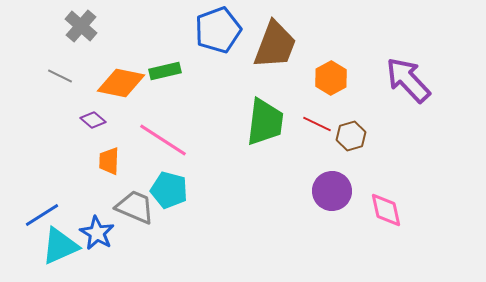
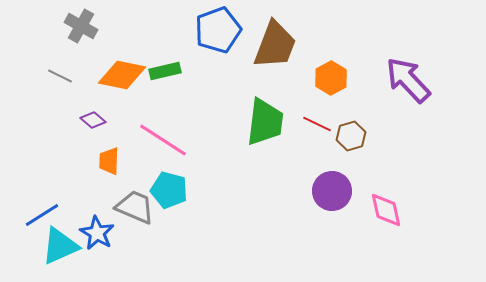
gray cross: rotated 12 degrees counterclockwise
orange diamond: moved 1 px right, 8 px up
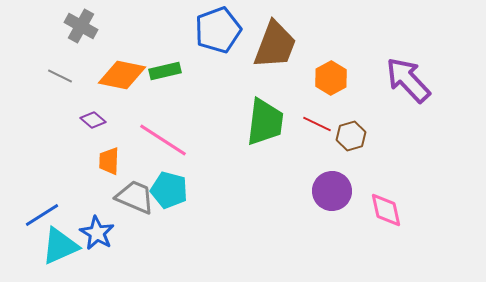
gray trapezoid: moved 10 px up
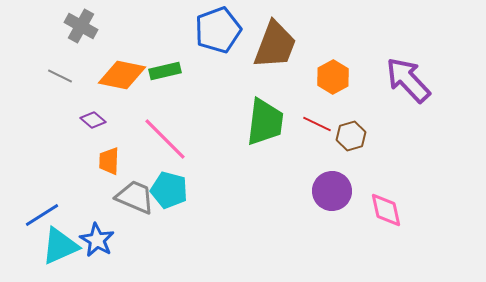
orange hexagon: moved 2 px right, 1 px up
pink line: moved 2 px right, 1 px up; rotated 12 degrees clockwise
blue star: moved 7 px down
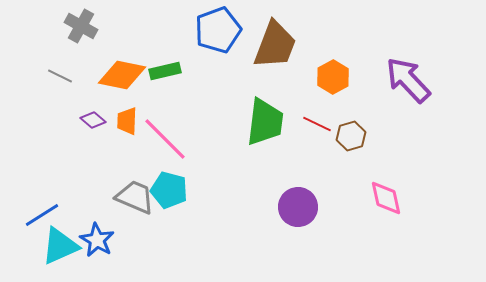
orange trapezoid: moved 18 px right, 40 px up
purple circle: moved 34 px left, 16 px down
pink diamond: moved 12 px up
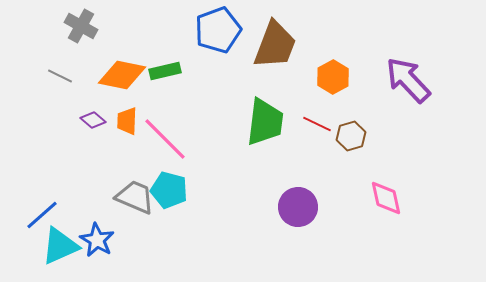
blue line: rotated 9 degrees counterclockwise
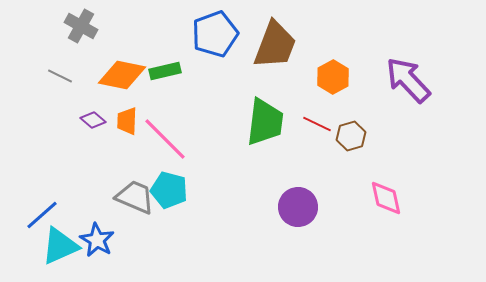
blue pentagon: moved 3 px left, 4 px down
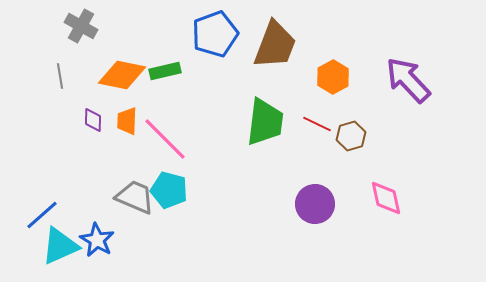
gray line: rotated 55 degrees clockwise
purple diamond: rotated 50 degrees clockwise
purple circle: moved 17 px right, 3 px up
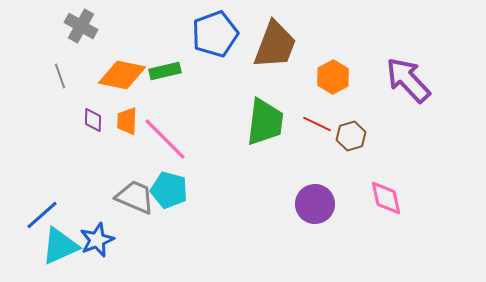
gray line: rotated 10 degrees counterclockwise
blue star: rotated 20 degrees clockwise
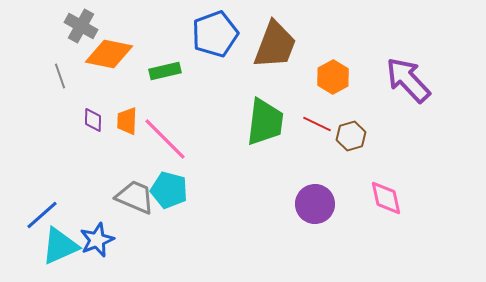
orange diamond: moved 13 px left, 21 px up
